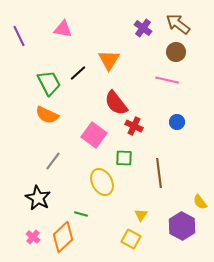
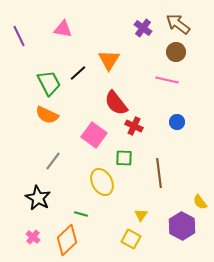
orange diamond: moved 4 px right, 3 px down
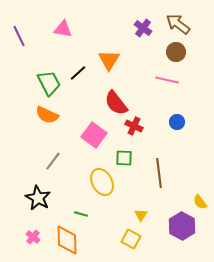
orange diamond: rotated 48 degrees counterclockwise
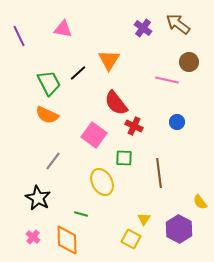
brown circle: moved 13 px right, 10 px down
yellow triangle: moved 3 px right, 4 px down
purple hexagon: moved 3 px left, 3 px down
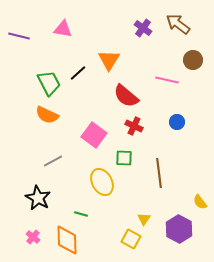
purple line: rotated 50 degrees counterclockwise
brown circle: moved 4 px right, 2 px up
red semicircle: moved 10 px right, 7 px up; rotated 12 degrees counterclockwise
gray line: rotated 24 degrees clockwise
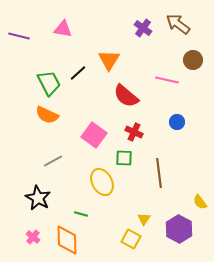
red cross: moved 6 px down
